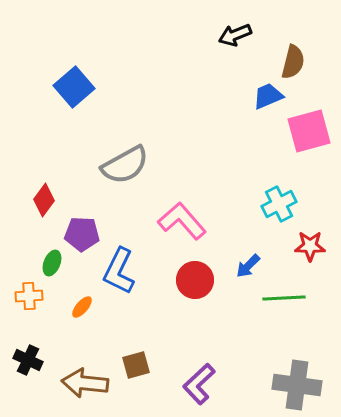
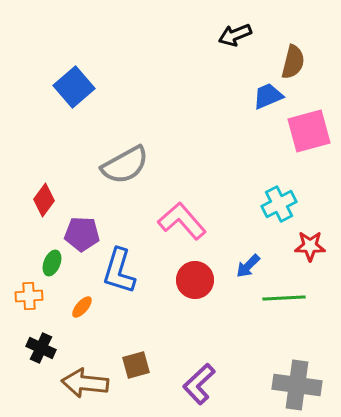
blue L-shape: rotated 9 degrees counterclockwise
black cross: moved 13 px right, 12 px up
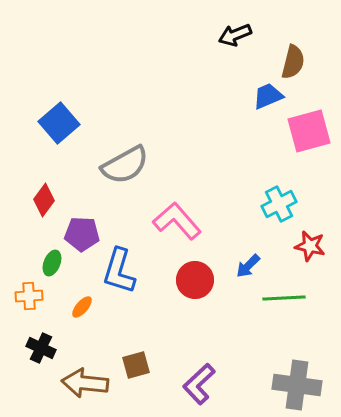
blue square: moved 15 px left, 36 px down
pink L-shape: moved 5 px left
red star: rotated 12 degrees clockwise
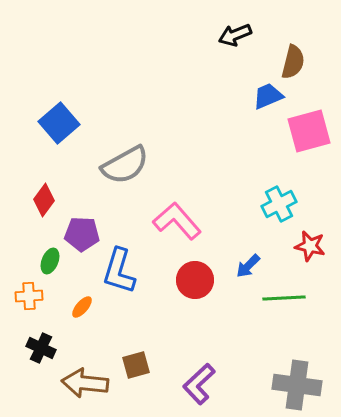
green ellipse: moved 2 px left, 2 px up
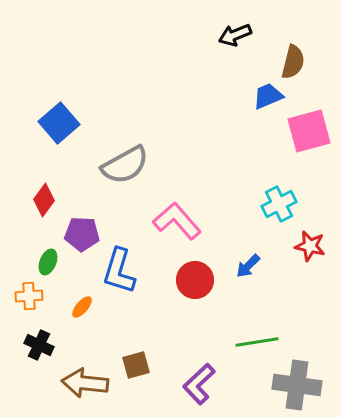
green ellipse: moved 2 px left, 1 px down
green line: moved 27 px left, 44 px down; rotated 6 degrees counterclockwise
black cross: moved 2 px left, 3 px up
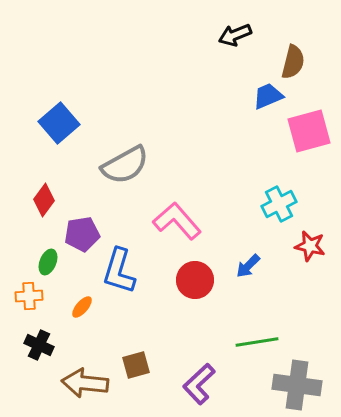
purple pentagon: rotated 12 degrees counterclockwise
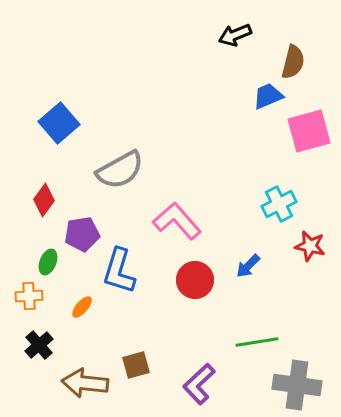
gray semicircle: moved 5 px left, 5 px down
black cross: rotated 24 degrees clockwise
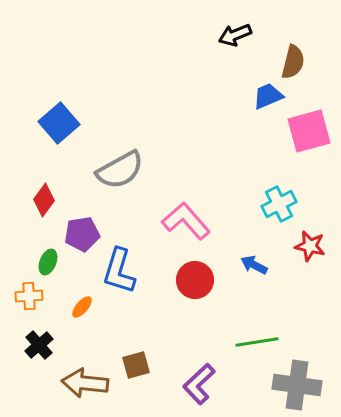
pink L-shape: moved 9 px right
blue arrow: moved 6 px right, 1 px up; rotated 72 degrees clockwise
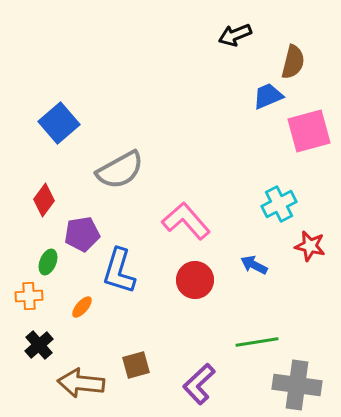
brown arrow: moved 4 px left
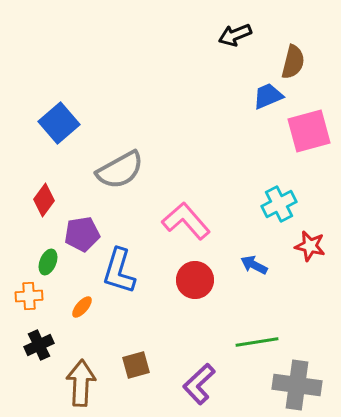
black cross: rotated 16 degrees clockwise
brown arrow: rotated 87 degrees clockwise
